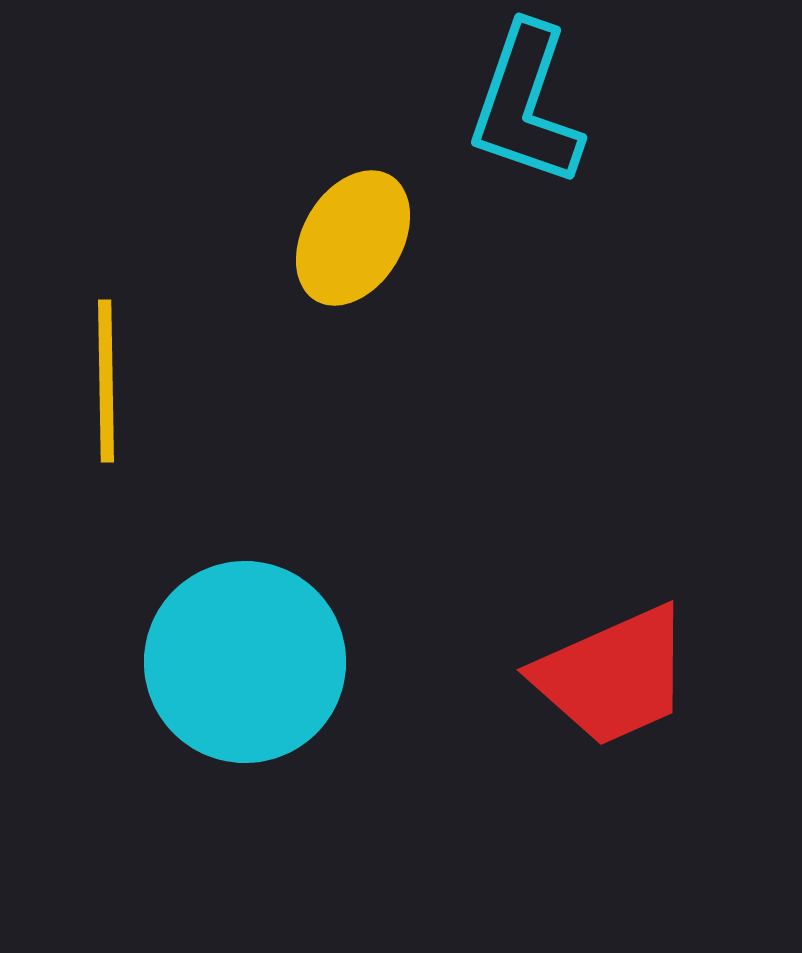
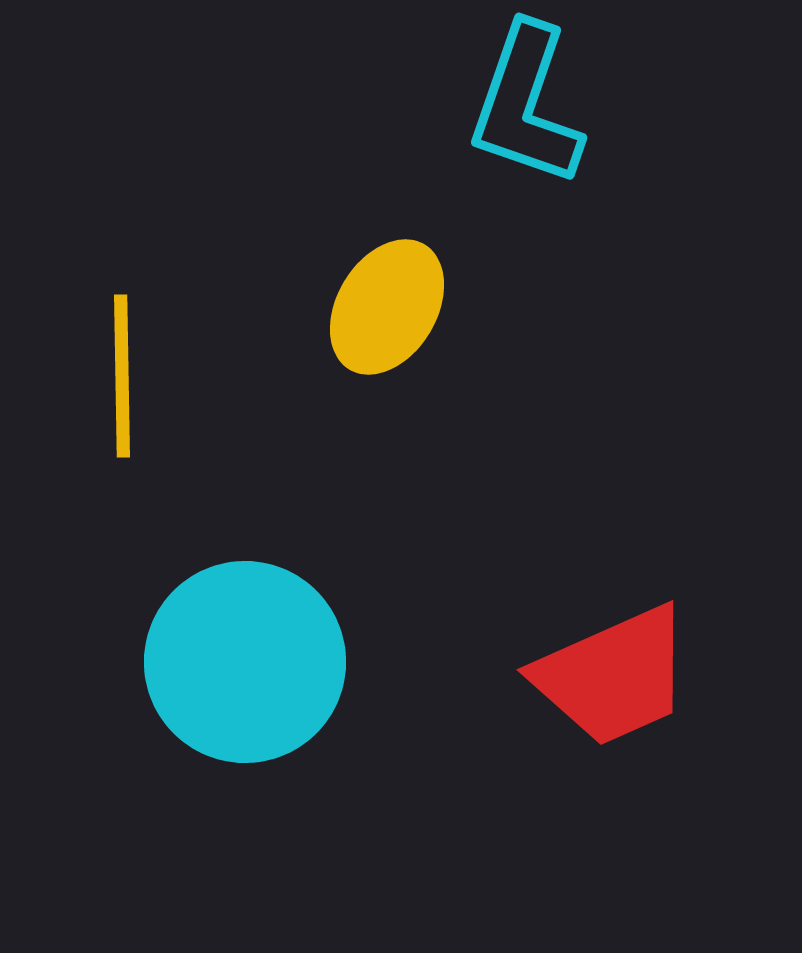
yellow ellipse: moved 34 px right, 69 px down
yellow line: moved 16 px right, 5 px up
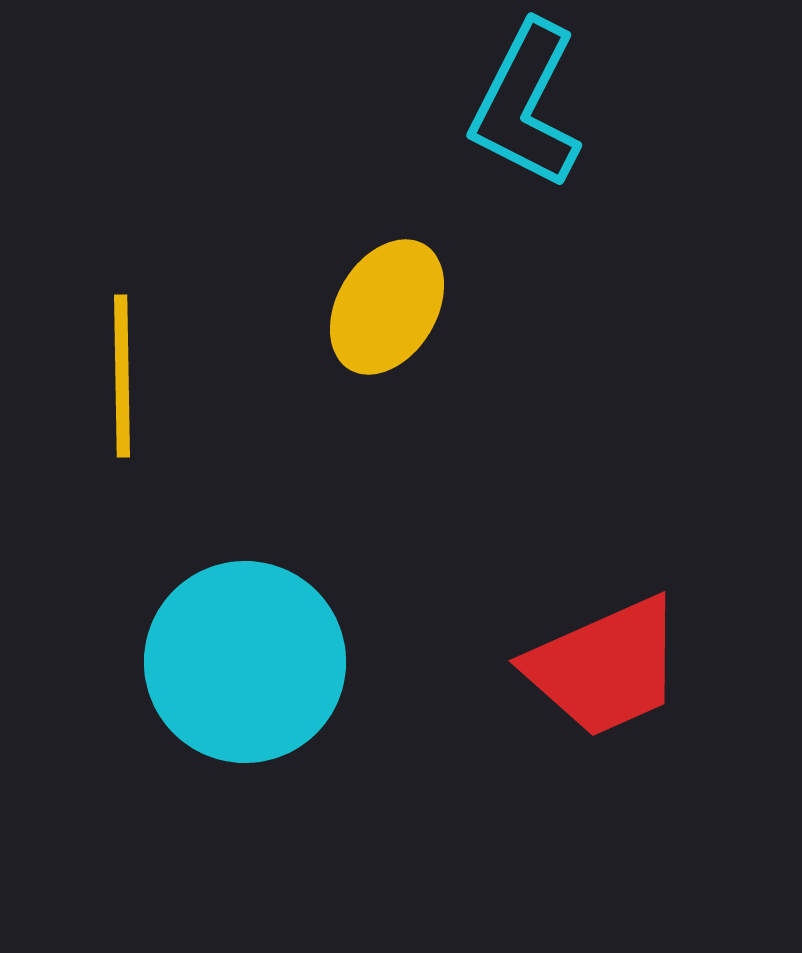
cyan L-shape: rotated 8 degrees clockwise
red trapezoid: moved 8 px left, 9 px up
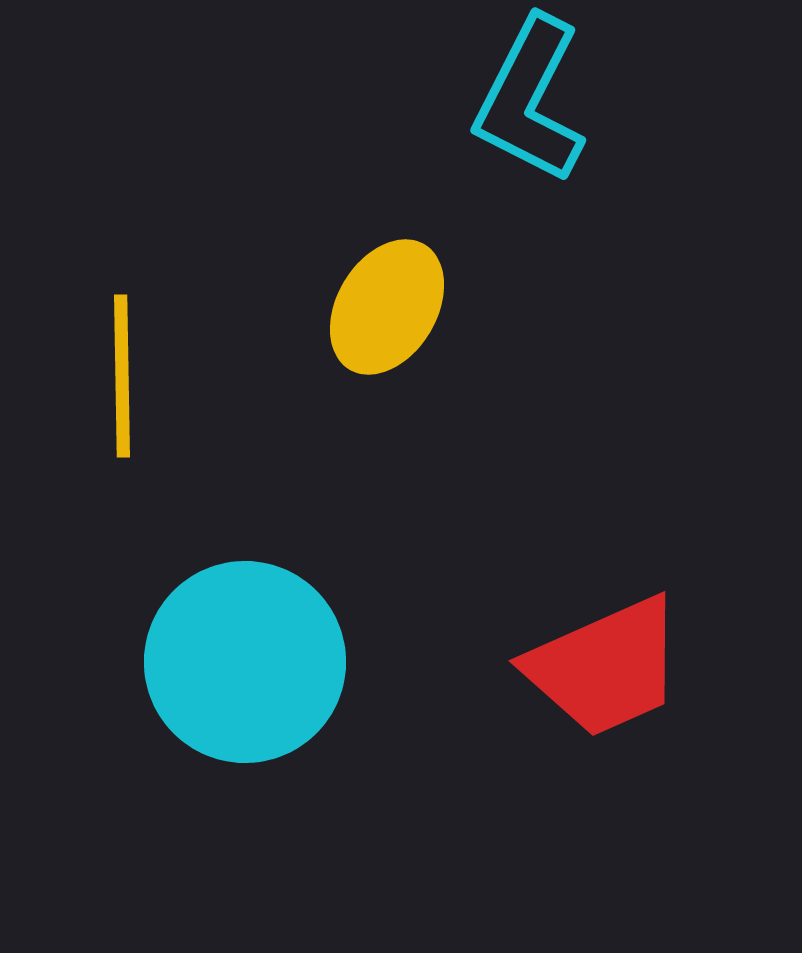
cyan L-shape: moved 4 px right, 5 px up
